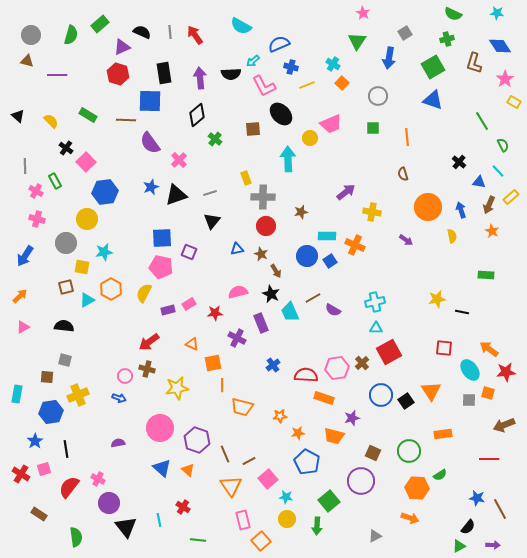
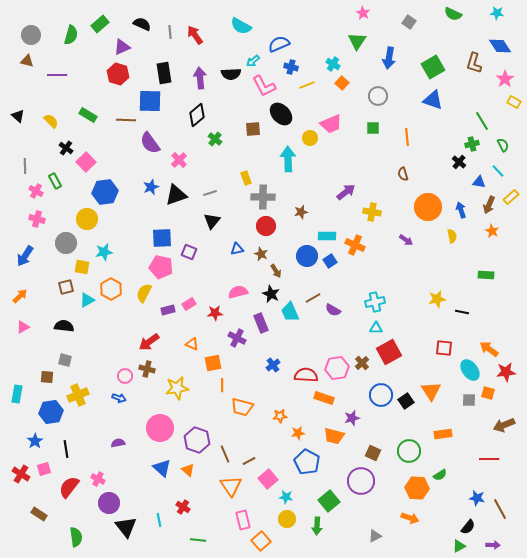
black semicircle at (142, 32): moved 8 px up
gray square at (405, 33): moved 4 px right, 11 px up; rotated 24 degrees counterclockwise
green cross at (447, 39): moved 25 px right, 105 px down
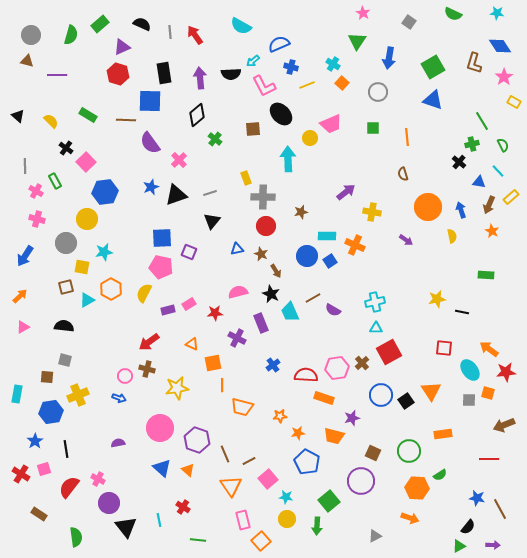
pink star at (505, 79): moved 1 px left, 2 px up
gray circle at (378, 96): moved 4 px up
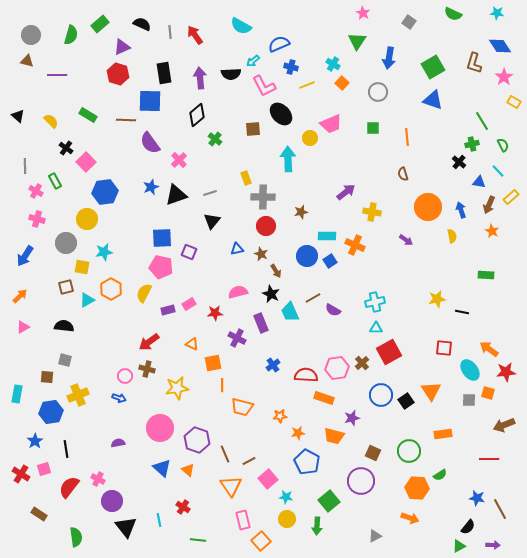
purple circle at (109, 503): moved 3 px right, 2 px up
